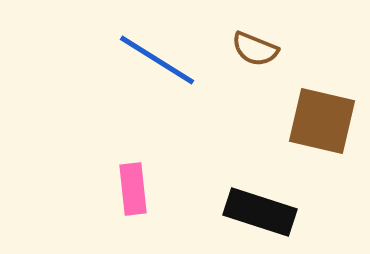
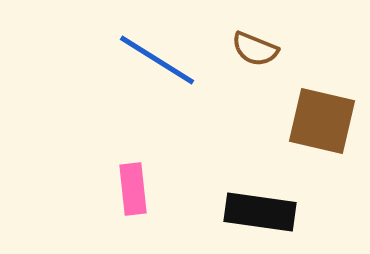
black rectangle: rotated 10 degrees counterclockwise
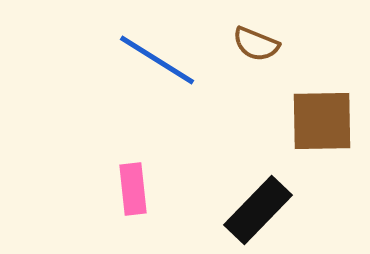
brown semicircle: moved 1 px right, 5 px up
brown square: rotated 14 degrees counterclockwise
black rectangle: moved 2 px left, 2 px up; rotated 54 degrees counterclockwise
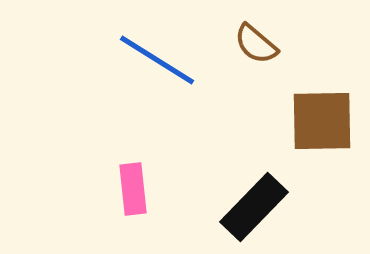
brown semicircle: rotated 18 degrees clockwise
black rectangle: moved 4 px left, 3 px up
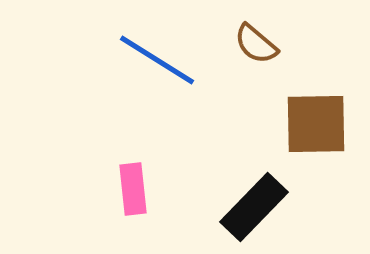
brown square: moved 6 px left, 3 px down
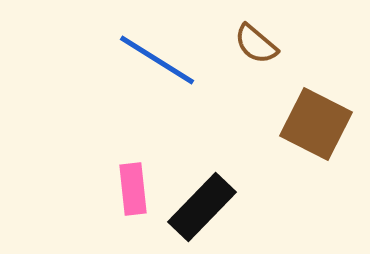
brown square: rotated 28 degrees clockwise
black rectangle: moved 52 px left
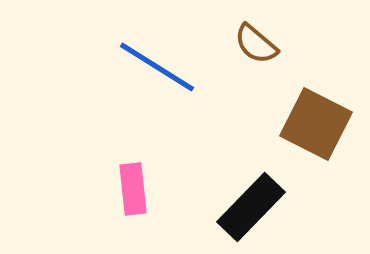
blue line: moved 7 px down
black rectangle: moved 49 px right
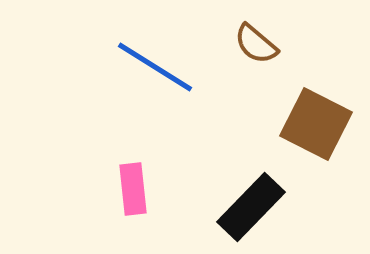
blue line: moved 2 px left
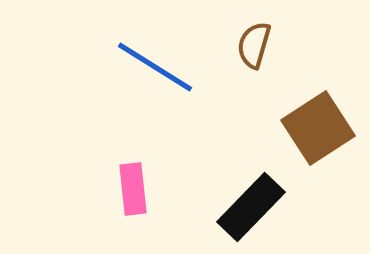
brown semicircle: moved 2 px left, 1 px down; rotated 66 degrees clockwise
brown square: moved 2 px right, 4 px down; rotated 30 degrees clockwise
